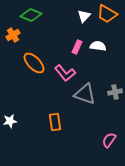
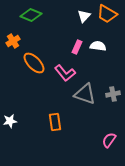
orange cross: moved 6 px down
gray cross: moved 2 px left, 2 px down
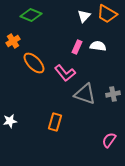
orange rectangle: rotated 24 degrees clockwise
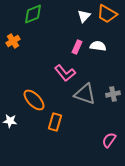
green diamond: moved 2 px right, 1 px up; rotated 45 degrees counterclockwise
orange ellipse: moved 37 px down
white star: rotated 16 degrees clockwise
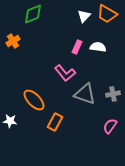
white semicircle: moved 1 px down
orange rectangle: rotated 12 degrees clockwise
pink semicircle: moved 1 px right, 14 px up
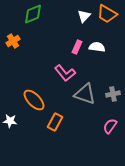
white semicircle: moved 1 px left
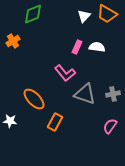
orange ellipse: moved 1 px up
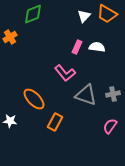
orange cross: moved 3 px left, 4 px up
gray triangle: moved 1 px right, 1 px down
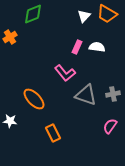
orange rectangle: moved 2 px left, 11 px down; rotated 54 degrees counterclockwise
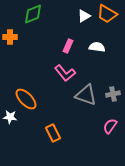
white triangle: rotated 16 degrees clockwise
orange cross: rotated 32 degrees clockwise
pink rectangle: moved 9 px left, 1 px up
orange ellipse: moved 8 px left
white star: moved 4 px up
